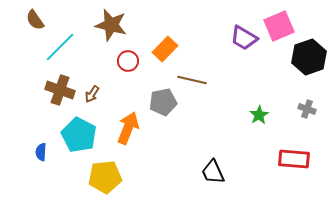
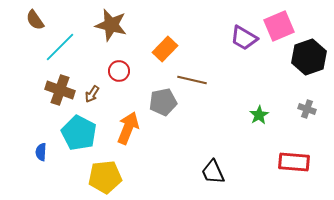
red circle: moved 9 px left, 10 px down
cyan pentagon: moved 2 px up
red rectangle: moved 3 px down
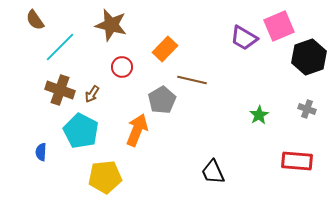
red circle: moved 3 px right, 4 px up
gray pentagon: moved 1 px left, 2 px up; rotated 20 degrees counterclockwise
orange arrow: moved 9 px right, 2 px down
cyan pentagon: moved 2 px right, 2 px up
red rectangle: moved 3 px right, 1 px up
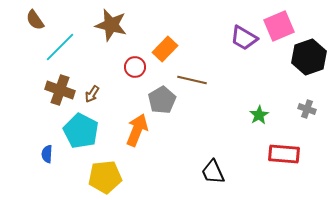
red circle: moved 13 px right
blue semicircle: moved 6 px right, 2 px down
red rectangle: moved 13 px left, 7 px up
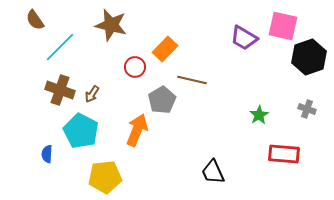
pink square: moved 4 px right; rotated 36 degrees clockwise
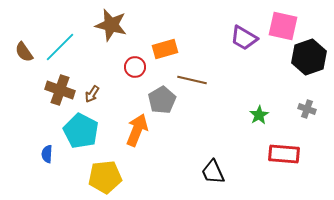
brown semicircle: moved 11 px left, 32 px down
orange rectangle: rotated 30 degrees clockwise
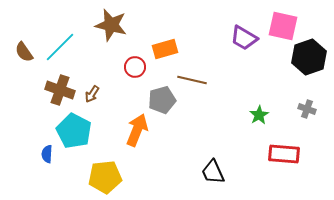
gray pentagon: rotated 16 degrees clockwise
cyan pentagon: moved 7 px left
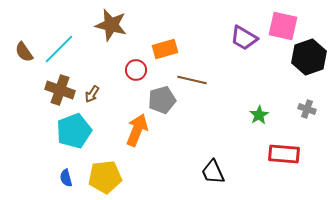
cyan line: moved 1 px left, 2 px down
red circle: moved 1 px right, 3 px down
cyan pentagon: rotated 24 degrees clockwise
blue semicircle: moved 19 px right, 24 px down; rotated 18 degrees counterclockwise
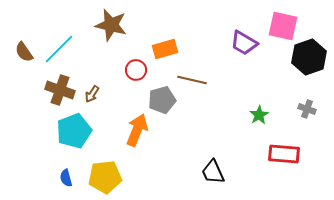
purple trapezoid: moved 5 px down
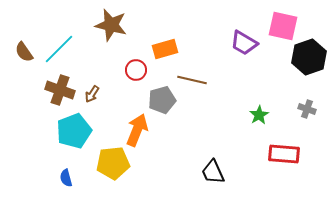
yellow pentagon: moved 8 px right, 14 px up
